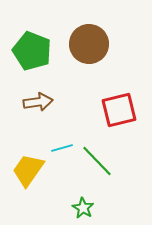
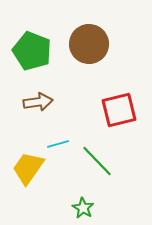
cyan line: moved 4 px left, 4 px up
yellow trapezoid: moved 2 px up
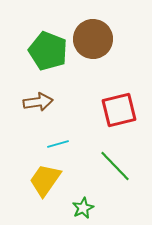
brown circle: moved 4 px right, 5 px up
green pentagon: moved 16 px right
green line: moved 18 px right, 5 px down
yellow trapezoid: moved 17 px right, 12 px down
green star: rotated 15 degrees clockwise
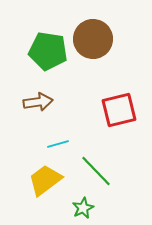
green pentagon: rotated 12 degrees counterclockwise
green line: moved 19 px left, 5 px down
yellow trapezoid: rotated 18 degrees clockwise
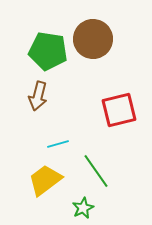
brown arrow: moved 6 px up; rotated 112 degrees clockwise
green line: rotated 9 degrees clockwise
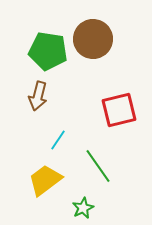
cyan line: moved 4 px up; rotated 40 degrees counterclockwise
green line: moved 2 px right, 5 px up
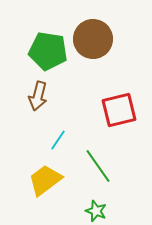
green star: moved 13 px right, 3 px down; rotated 25 degrees counterclockwise
